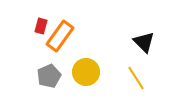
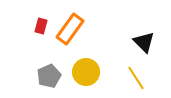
orange rectangle: moved 10 px right, 7 px up
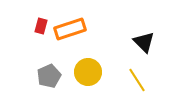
orange rectangle: rotated 36 degrees clockwise
yellow circle: moved 2 px right
yellow line: moved 1 px right, 2 px down
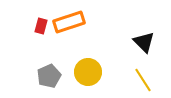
orange rectangle: moved 1 px left, 7 px up
yellow line: moved 6 px right
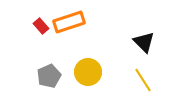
red rectangle: rotated 56 degrees counterclockwise
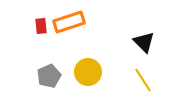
red rectangle: rotated 35 degrees clockwise
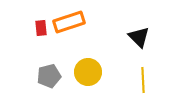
red rectangle: moved 2 px down
black triangle: moved 5 px left, 5 px up
gray pentagon: rotated 10 degrees clockwise
yellow line: rotated 30 degrees clockwise
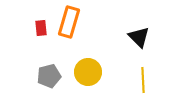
orange rectangle: rotated 56 degrees counterclockwise
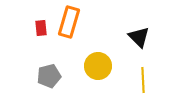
yellow circle: moved 10 px right, 6 px up
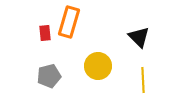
red rectangle: moved 4 px right, 5 px down
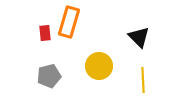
yellow circle: moved 1 px right
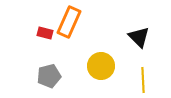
orange rectangle: rotated 8 degrees clockwise
red rectangle: rotated 70 degrees counterclockwise
yellow circle: moved 2 px right
